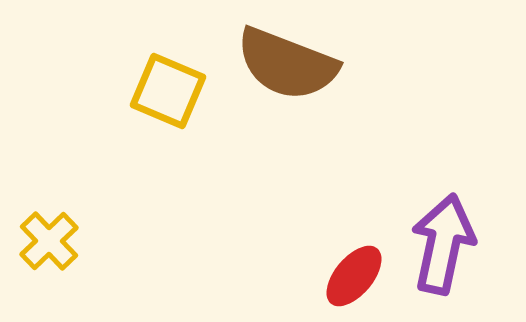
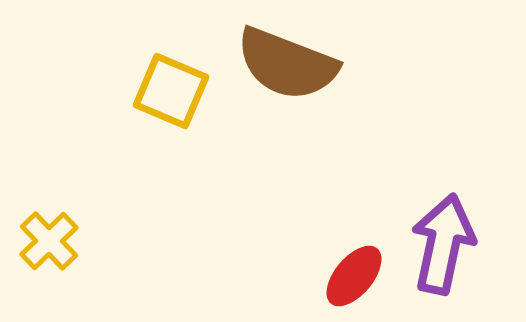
yellow square: moved 3 px right
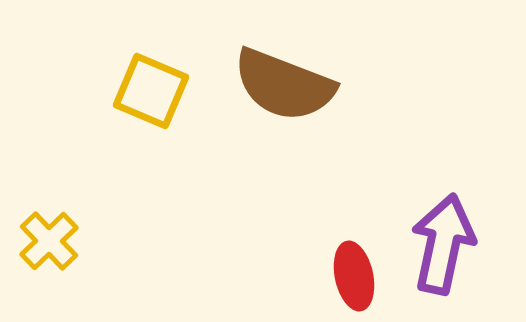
brown semicircle: moved 3 px left, 21 px down
yellow square: moved 20 px left
red ellipse: rotated 52 degrees counterclockwise
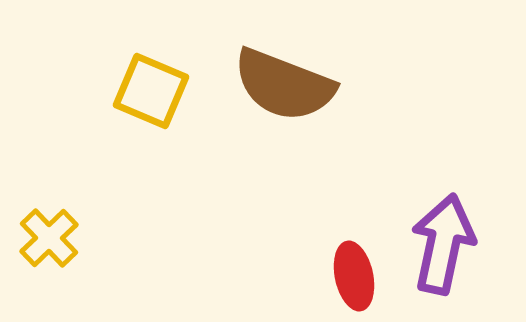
yellow cross: moved 3 px up
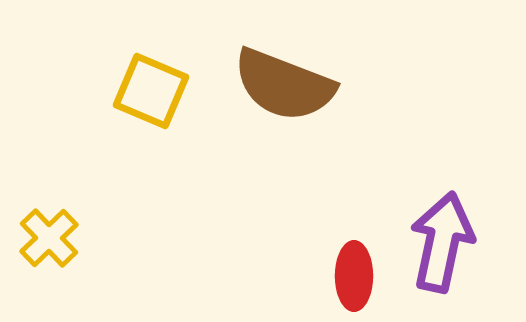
purple arrow: moved 1 px left, 2 px up
red ellipse: rotated 12 degrees clockwise
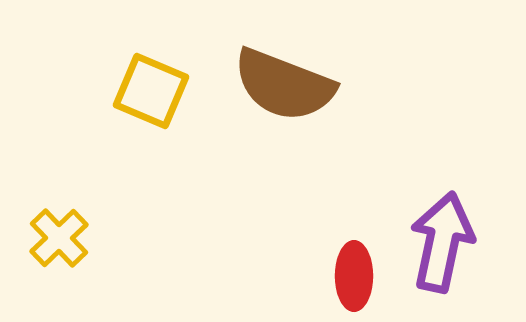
yellow cross: moved 10 px right
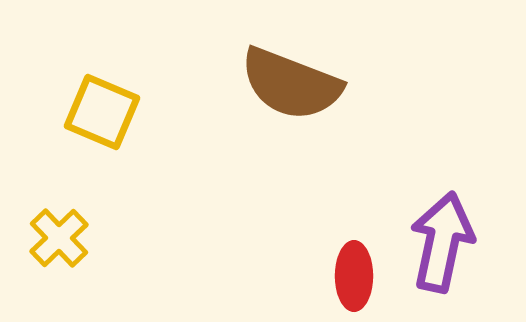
brown semicircle: moved 7 px right, 1 px up
yellow square: moved 49 px left, 21 px down
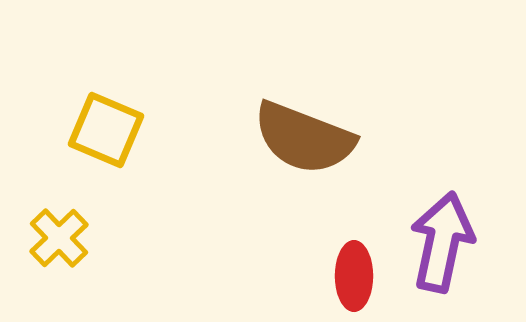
brown semicircle: moved 13 px right, 54 px down
yellow square: moved 4 px right, 18 px down
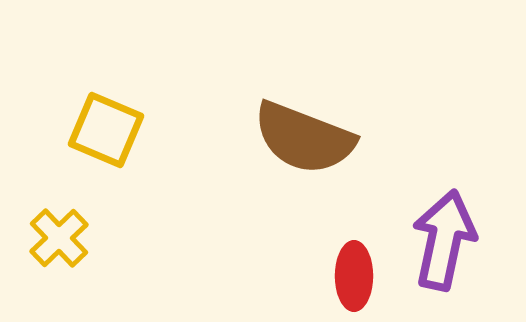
purple arrow: moved 2 px right, 2 px up
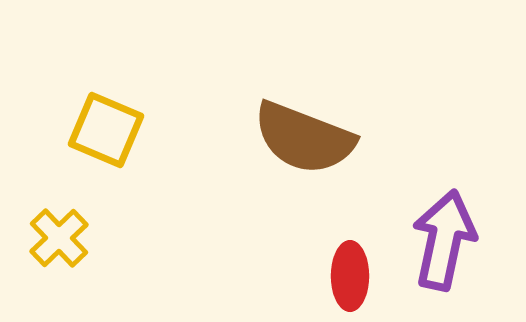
red ellipse: moved 4 px left
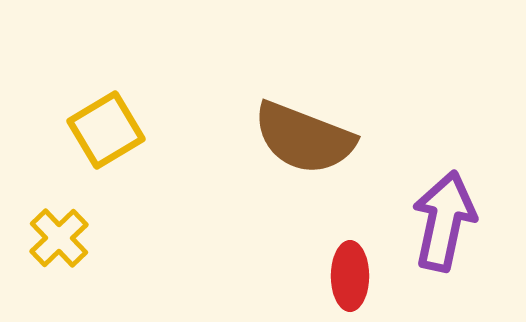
yellow square: rotated 36 degrees clockwise
purple arrow: moved 19 px up
